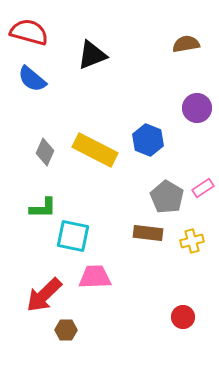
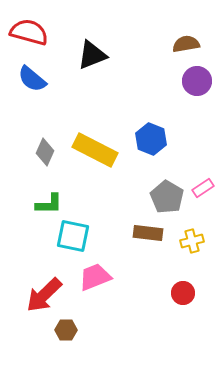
purple circle: moved 27 px up
blue hexagon: moved 3 px right, 1 px up
green L-shape: moved 6 px right, 4 px up
pink trapezoid: rotated 20 degrees counterclockwise
red circle: moved 24 px up
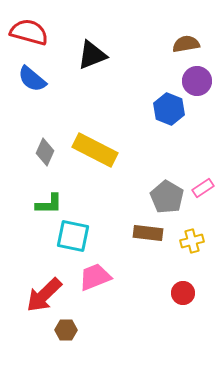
blue hexagon: moved 18 px right, 30 px up
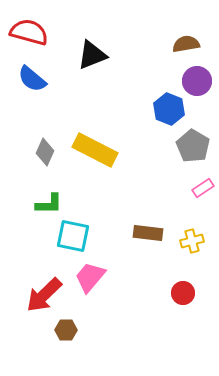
gray pentagon: moved 26 px right, 51 px up
pink trapezoid: moved 5 px left; rotated 28 degrees counterclockwise
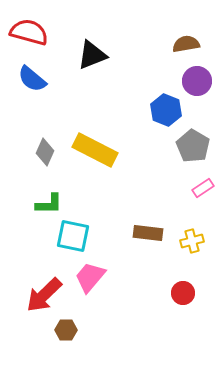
blue hexagon: moved 3 px left, 1 px down
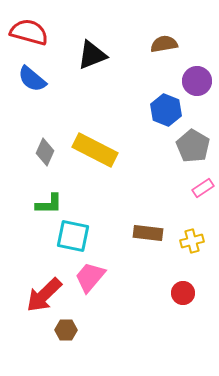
brown semicircle: moved 22 px left
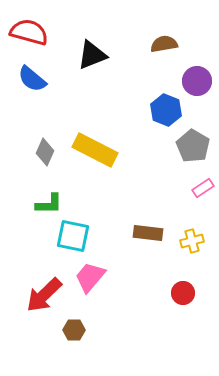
brown hexagon: moved 8 px right
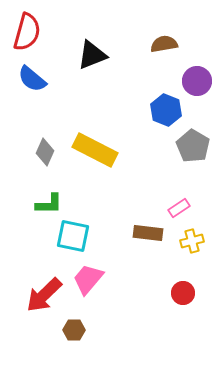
red semicircle: moved 2 px left; rotated 90 degrees clockwise
pink rectangle: moved 24 px left, 20 px down
pink trapezoid: moved 2 px left, 2 px down
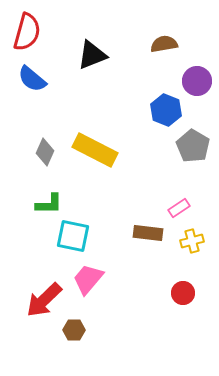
red arrow: moved 5 px down
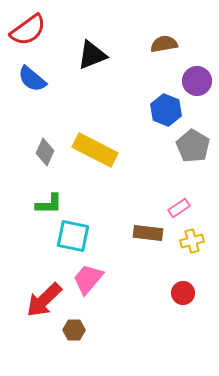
red semicircle: moved 1 px right, 2 px up; rotated 39 degrees clockwise
